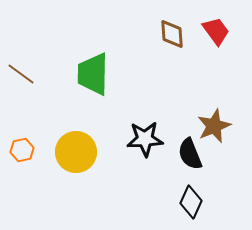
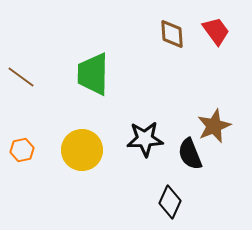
brown line: moved 3 px down
yellow circle: moved 6 px right, 2 px up
black diamond: moved 21 px left
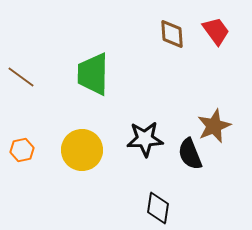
black diamond: moved 12 px left, 6 px down; rotated 16 degrees counterclockwise
